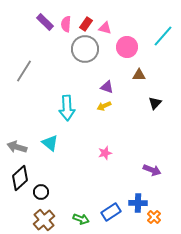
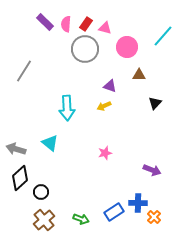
purple triangle: moved 3 px right, 1 px up
gray arrow: moved 1 px left, 2 px down
blue rectangle: moved 3 px right
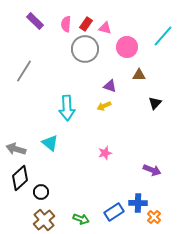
purple rectangle: moved 10 px left, 1 px up
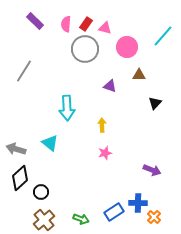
yellow arrow: moved 2 px left, 19 px down; rotated 112 degrees clockwise
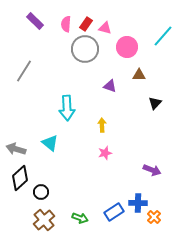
green arrow: moved 1 px left, 1 px up
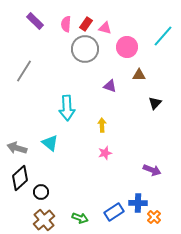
gray arrow: moved 1 px right, 1 px up
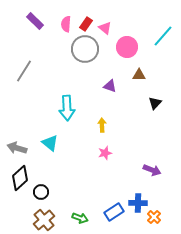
pink triangle: rotated 24 degrees clockwise
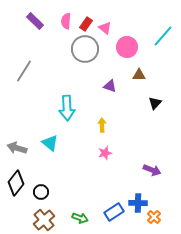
pink semicircle: moved 3 px up
black diamond: moved 4 px left, 5 px down; rotated 10 degrees counterclockwise
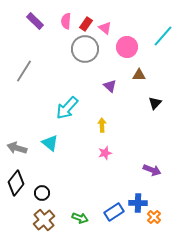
purple triangle: rotated 24 degrees clockwise
cyan arrow: rotated 45 degrees clockwise
black circle: moved 1 px right, 1 px down
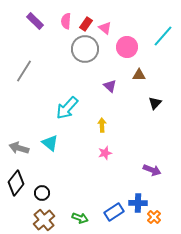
gray arrow: moved 2 px right
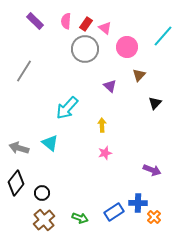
brown triangle: rotated 48 degrees counterclockwise
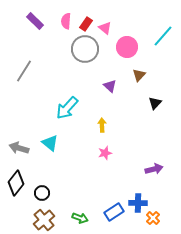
purple arrow: moved 2 px right, 1 px up; rotated 36 degrees counterclockwise
orange cross: moved 1 px left, 1 px down
